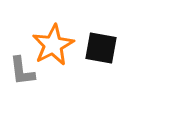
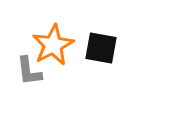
gray L-shape: moved 7 px right
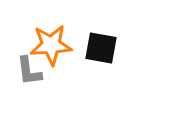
orange star: moved 2 px left; rotated 24 degrees clockwise
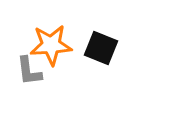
black square: rotated 12 degrees clockwise
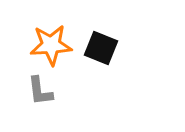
gray L-shape: moved 11 px right, 20 px down
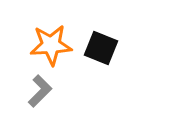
gray L-shape: rotated 128 degrees counterclockwise
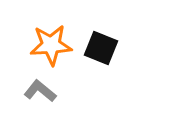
gray L-shape: rotated 96 degrees counterclockwise
